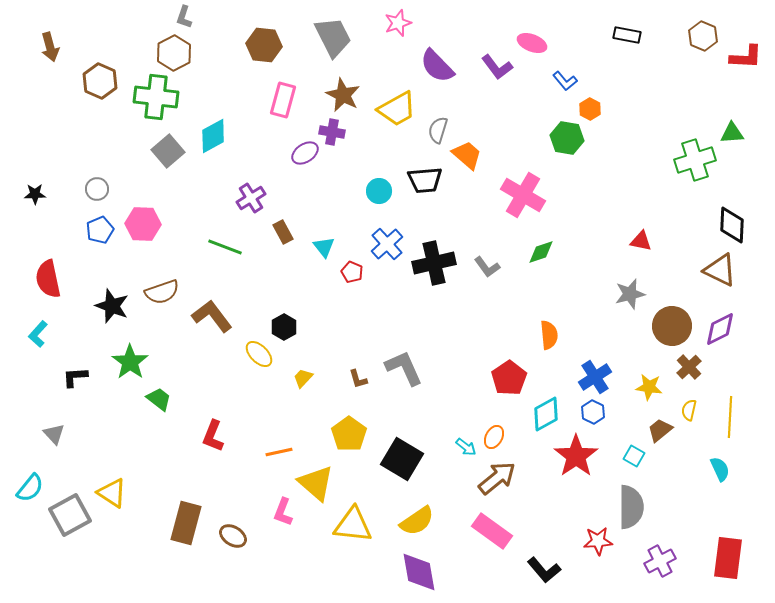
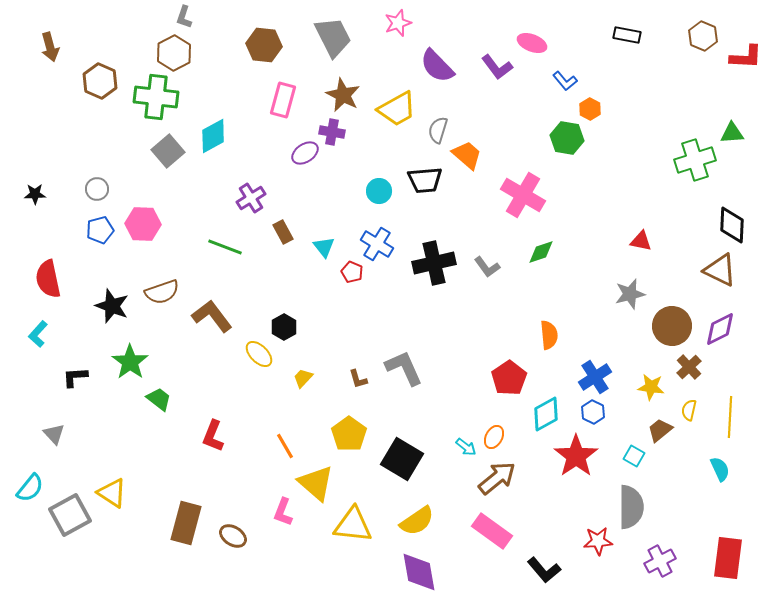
blue pentagon at (100, 230): rotated 8 degrees clockwise
blue cross at (387, 244): moved 10 px left; rotated 16 degrees counterclockwise
yellow star at (649, 387): moved 2 px right
orange line at (279, 452): moved 6 px right, 6 px up; rotated 72 degrees clockwise
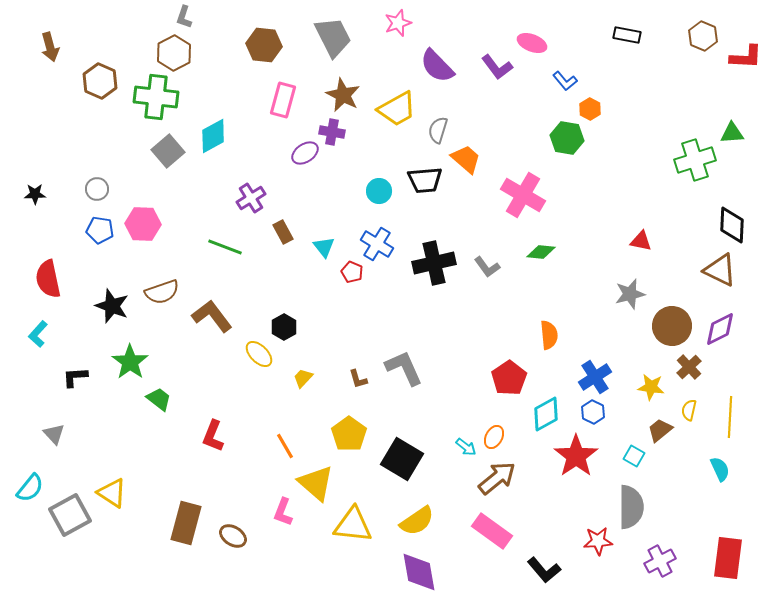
orange trapezoid at (467, 155): moved 1 px left, 4 px down
blue pentagon at (100, 230): rotated 24 degrees clockwise
green diamond at (541, 252): rotated 24 degrees clockwise
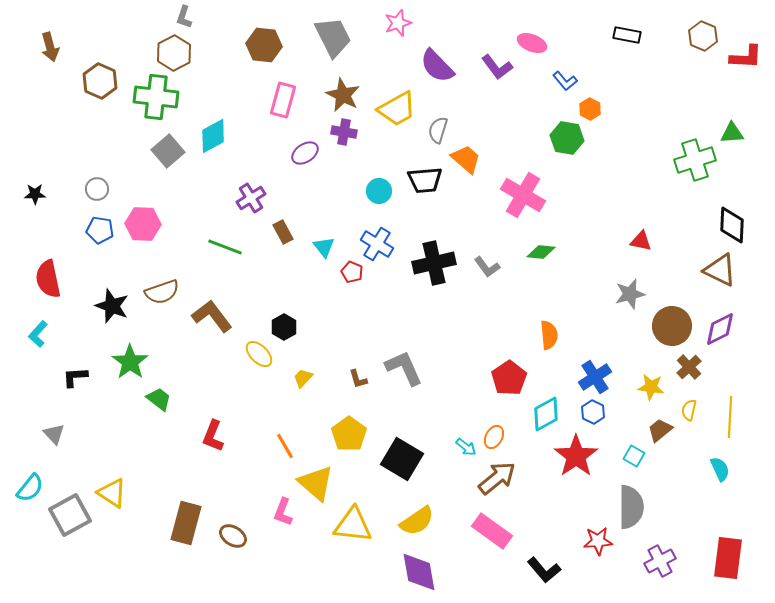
purple cross at (332, 132): moved 12 px right
